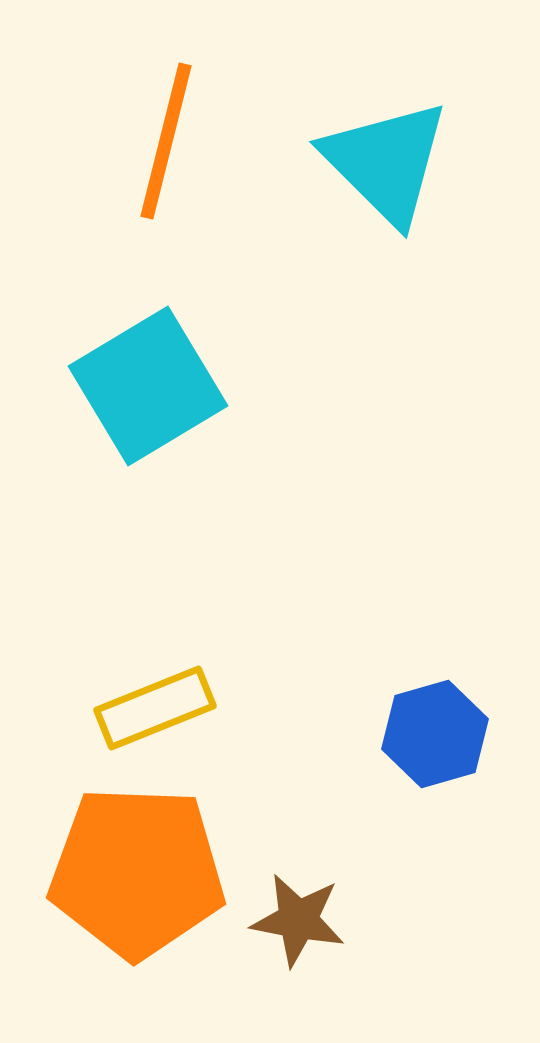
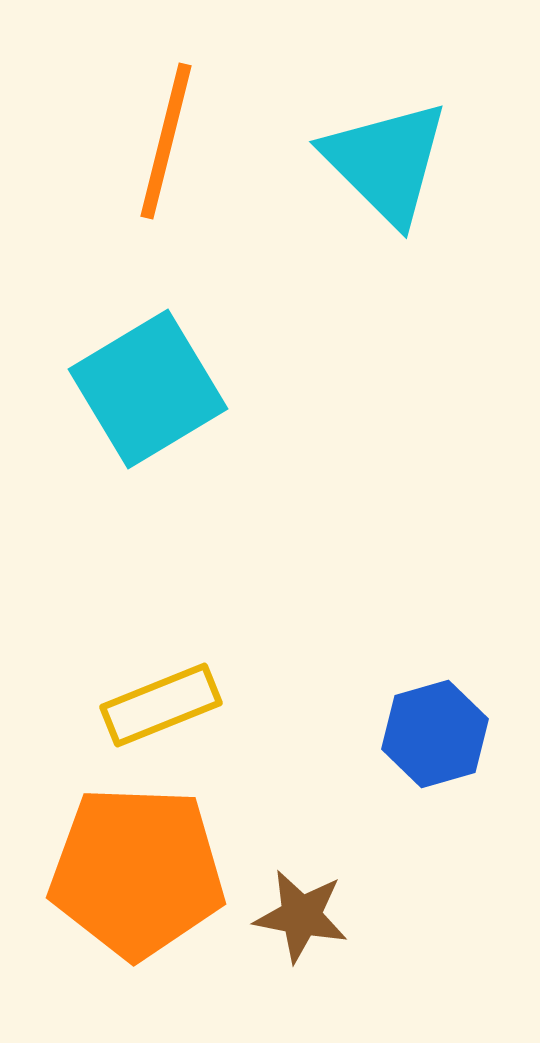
cyan square: moved 3 px down
yellow rectangle: moved 6 px right, 3 px up
brown star: moved 3 px right, 4 px up
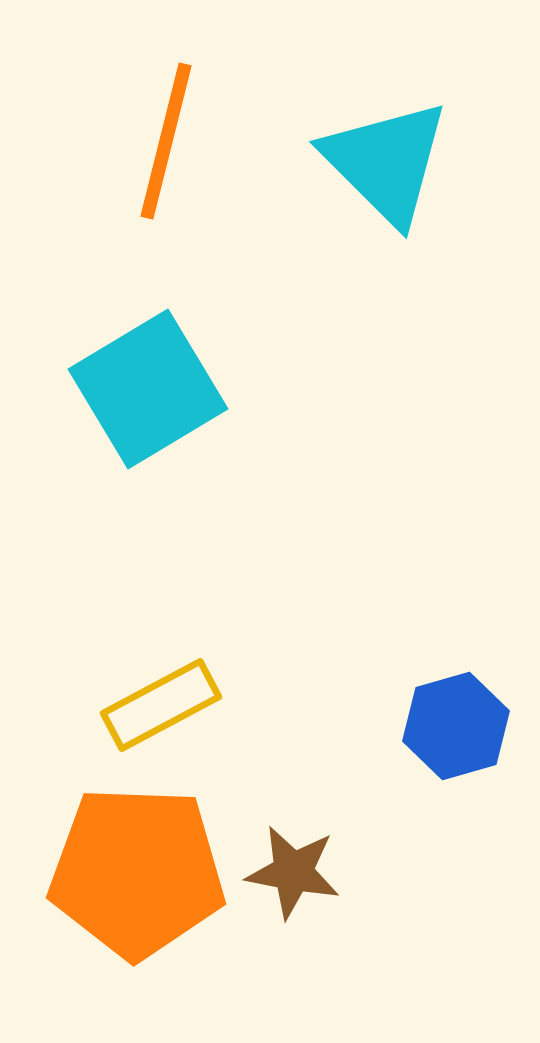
yellow rectangle: rotated 6 degrees counterclockwise
blue hexagon: moved 21 px right, 8 px up
brown star: moved 8 px left, 44 px up
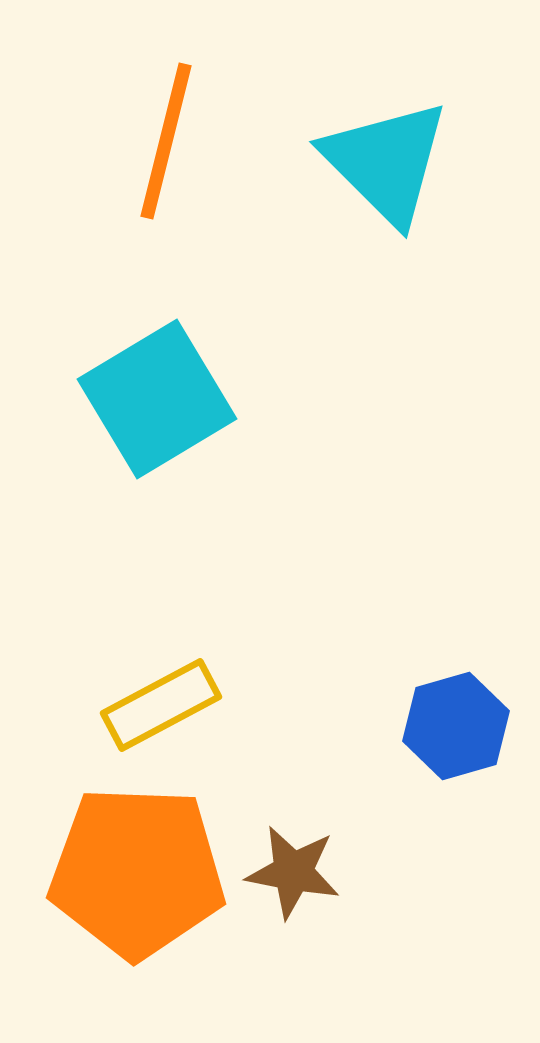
cyan square: moved 9 px right, 10 px down
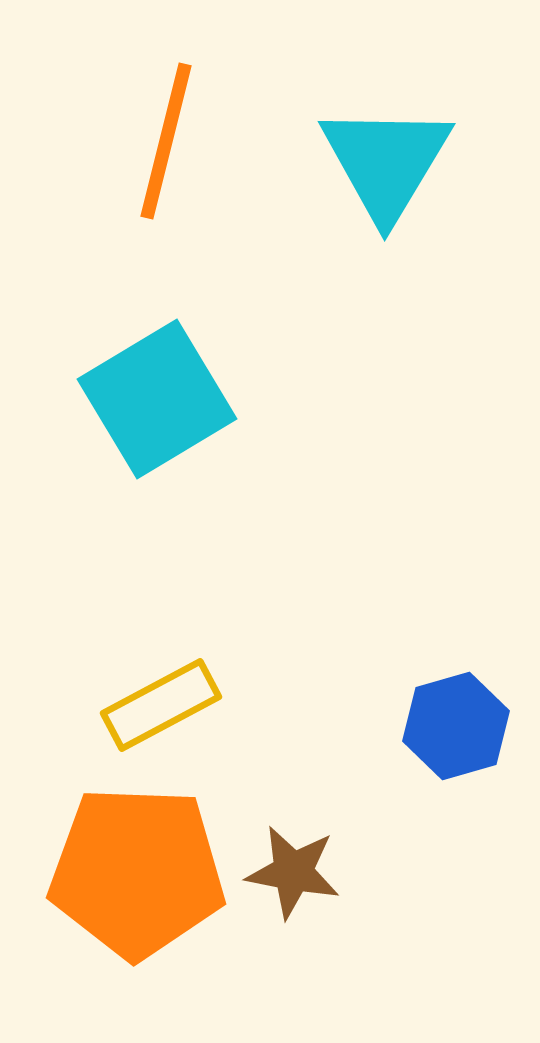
cyan triangle: rotated 16 degrees clockwise
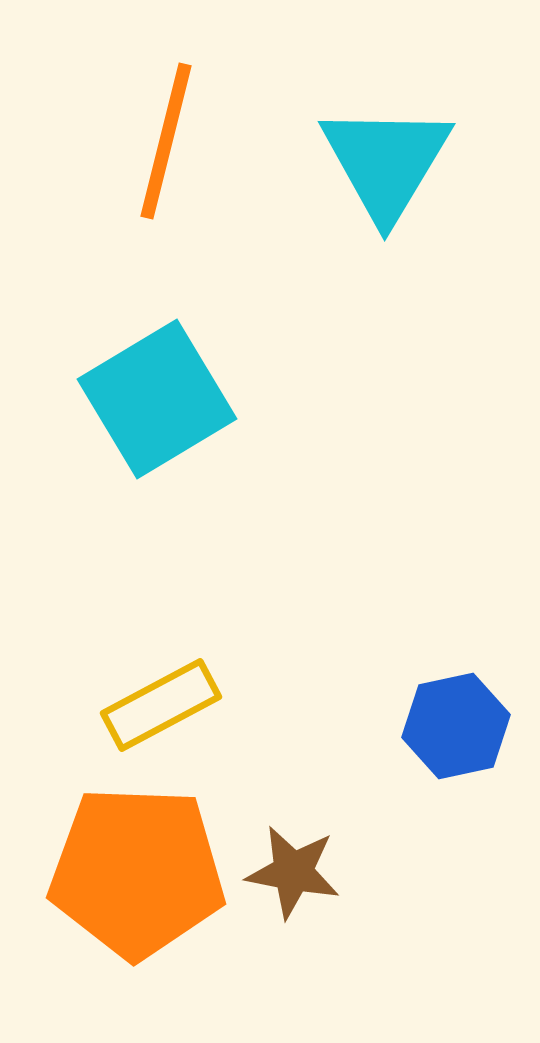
blue hexagon: rotated 4 degrees clockwise
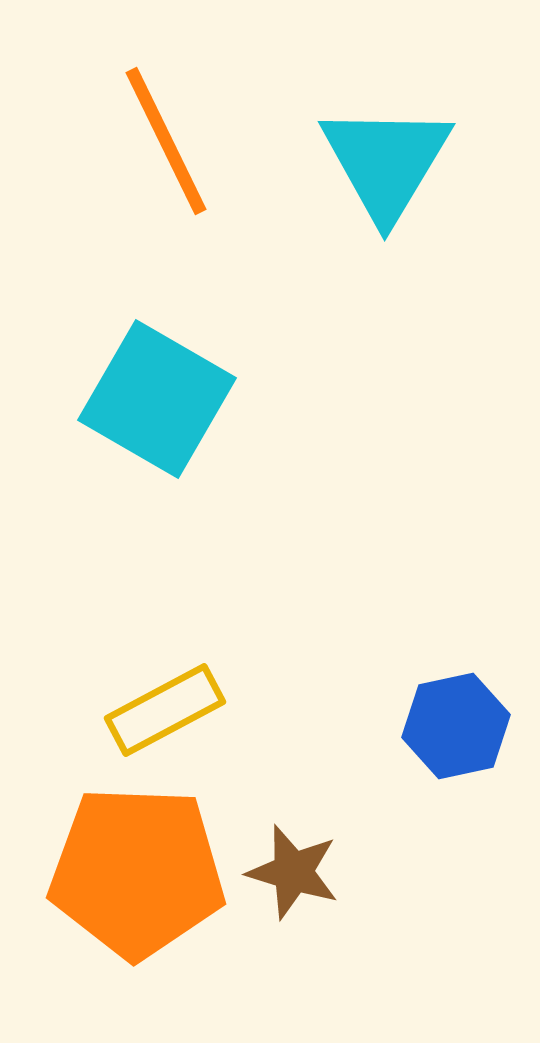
orange line: rotated 40 degrees counterclockwise
cyan square: rotated 29 degrees counterclockwise
yellow rectangle: moved 4 px right, 5 px down
brown star: rotated 6 degrees clockwise
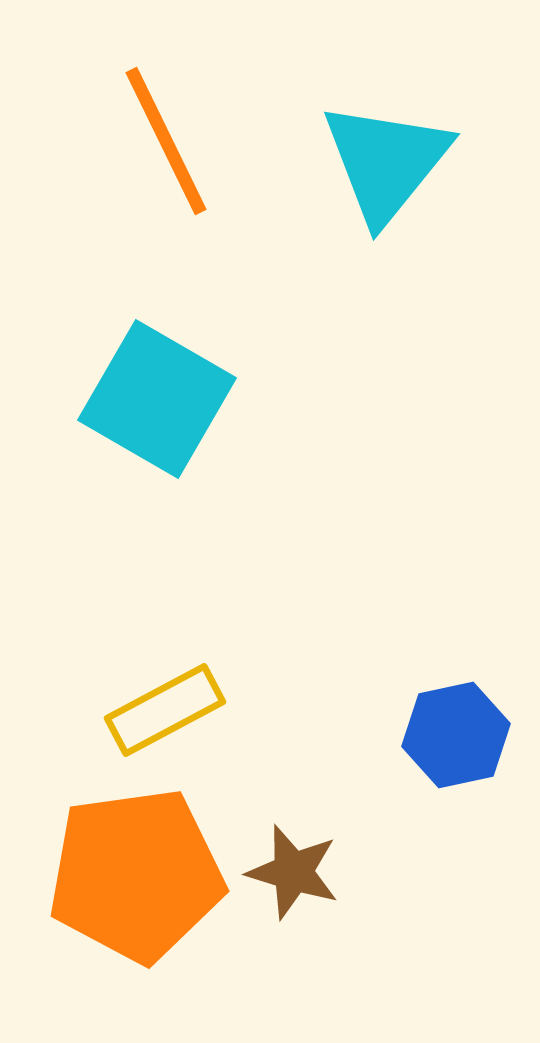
cyan triangle: rotated 8 degrees clockwise
blue hexagon: moved 9 px down
orange pentagon: moved 1 px left, 3 px down; rotated 10 degrees counterclockwise
